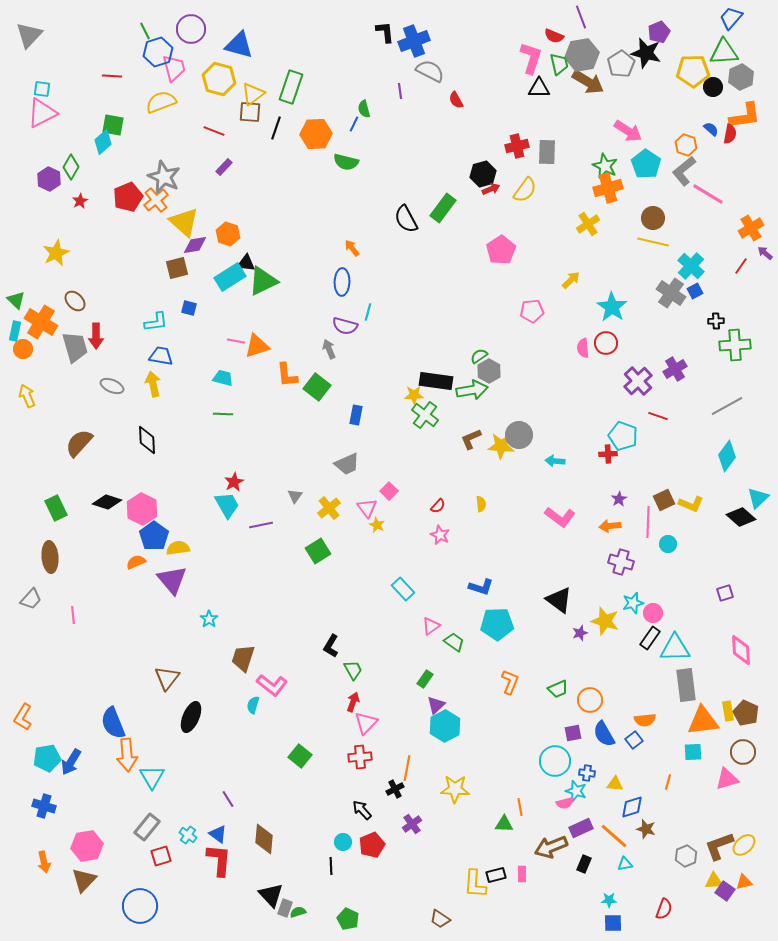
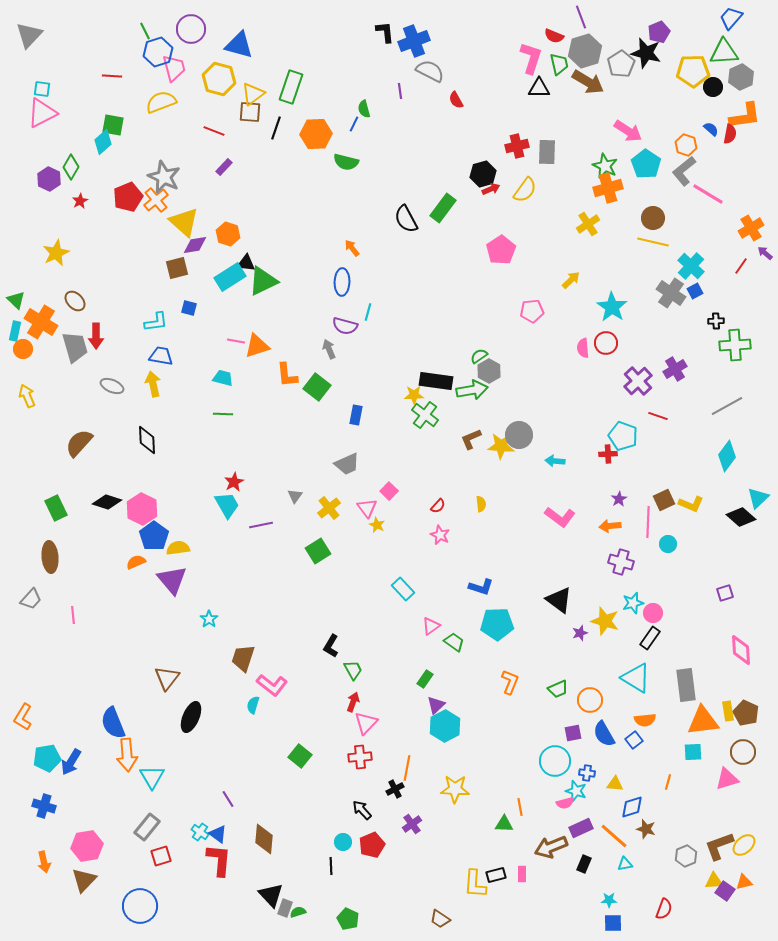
gray hexagon at (582, 55): moved 3 px right, 4 px up; rotated 8 degrees counterclockwise
cyan triangle at (675, 648): moved 39 px left, 30 px down; rotated 32 degrees clockwise
cyan cross at (188, 835): moved 12 px right, 3 px up
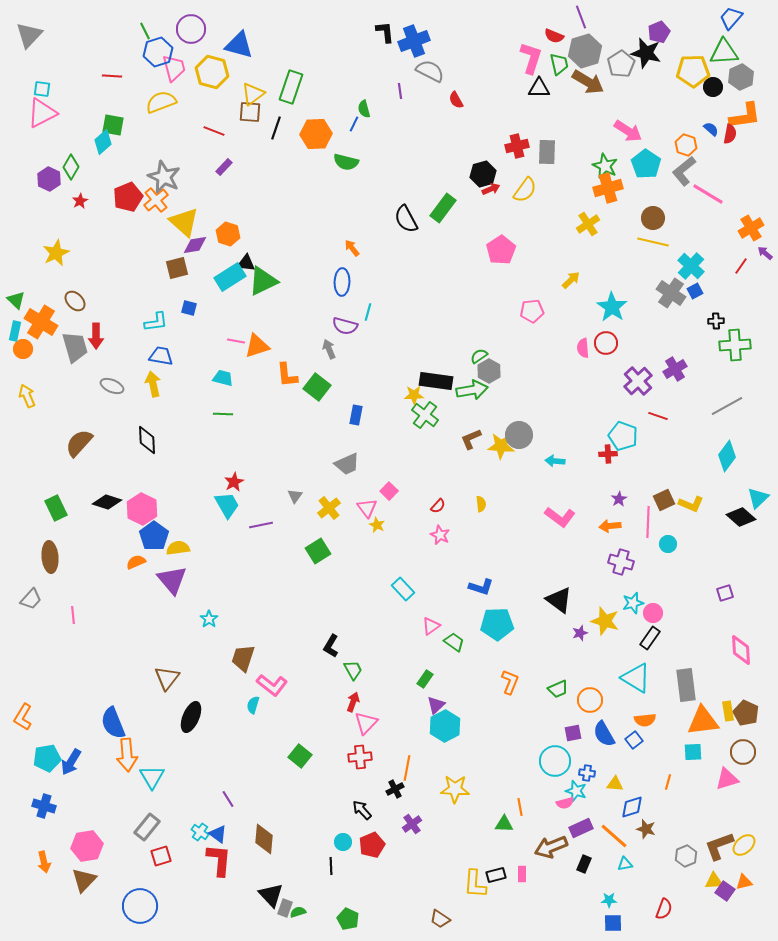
yellow hexagon at (219, 79): moved 7 px left, 7 px up
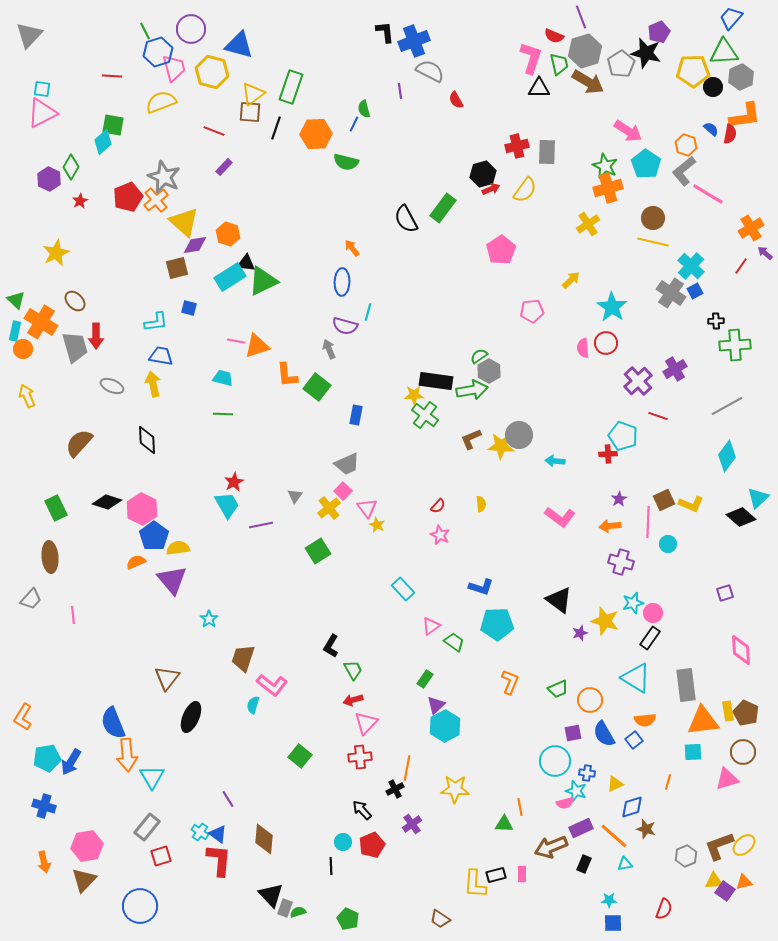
pink square at (389, 491): moved 46 px left
red arrow at (353, 702): moved 2 px up; rotated 126 degrees counterclockwise
yellow triangle at (615, 784): rotated 30 degrees counterclockwise
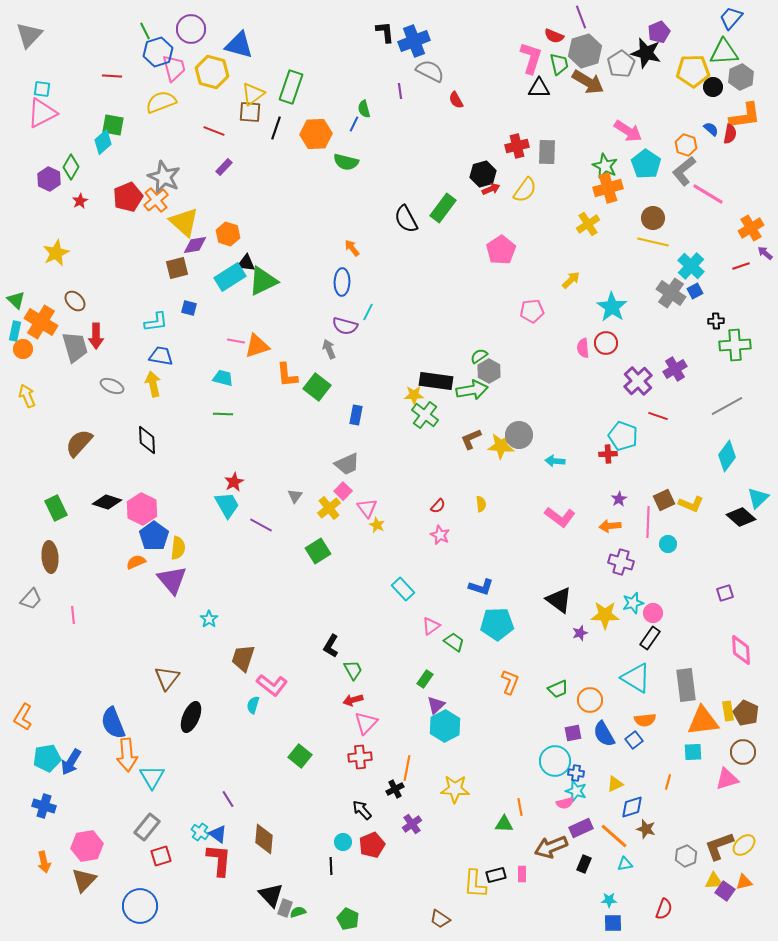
red line at (741, 266): rotated 36 degrees clockwise
cyan line at (368, 312): rotated 12 degrees clockwise
purple line at (261, 525): rotated 40 degrees clockwise
yellow semicircle at (178, 548): rotated 105 degrees clockwise
yellow star at (605, 621): moved 6 px up; rotated 16 degrees counterclockwise
blue cross at (587, 773): moved 11 px left
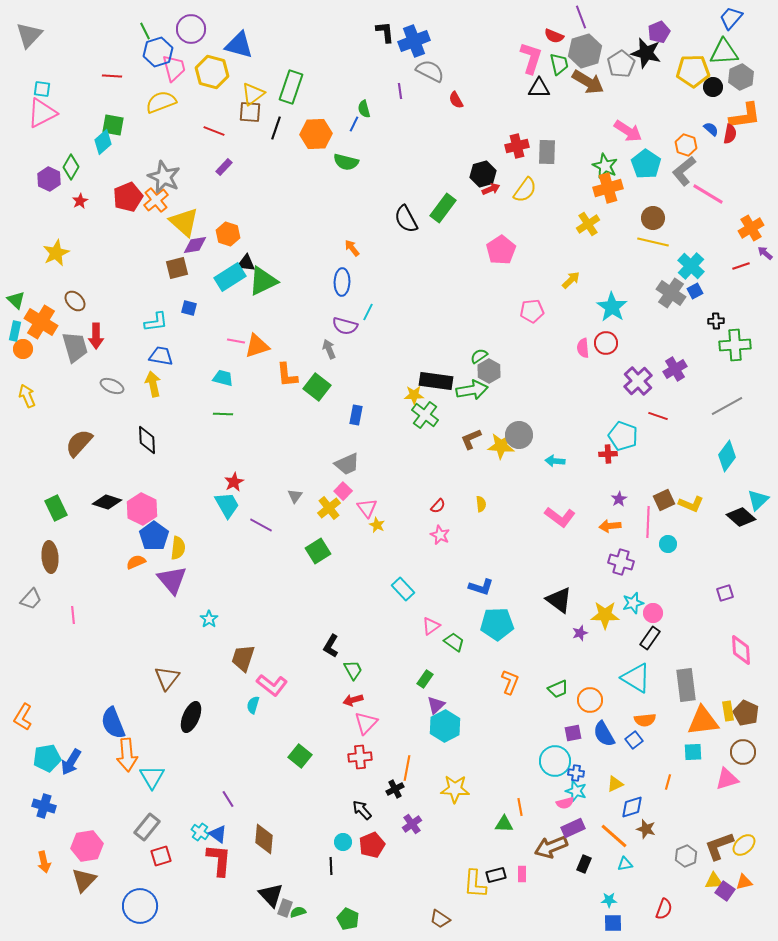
cyan triangle at (758, 498): moved 2 px down
purple rectangle at (581, 828): moved 8 px left
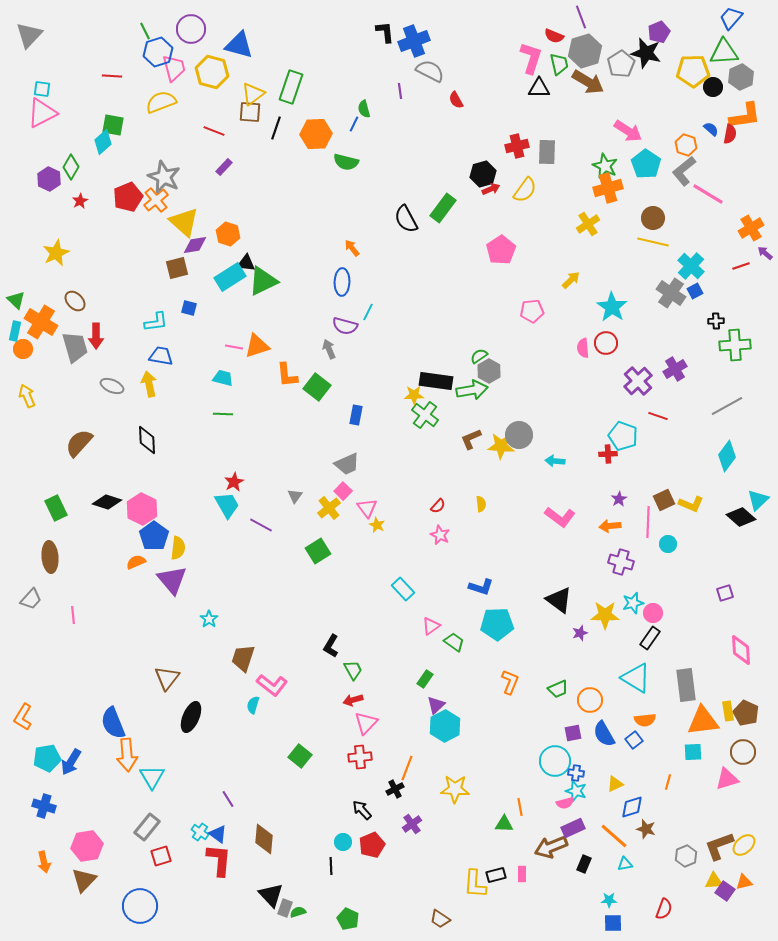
pink line at (236, 341): moved 2 px left, 6 px down
yellow arrow at (153, 384): moved 4 px left
orange line at (407, 768): rotated 10 degrees clockwise
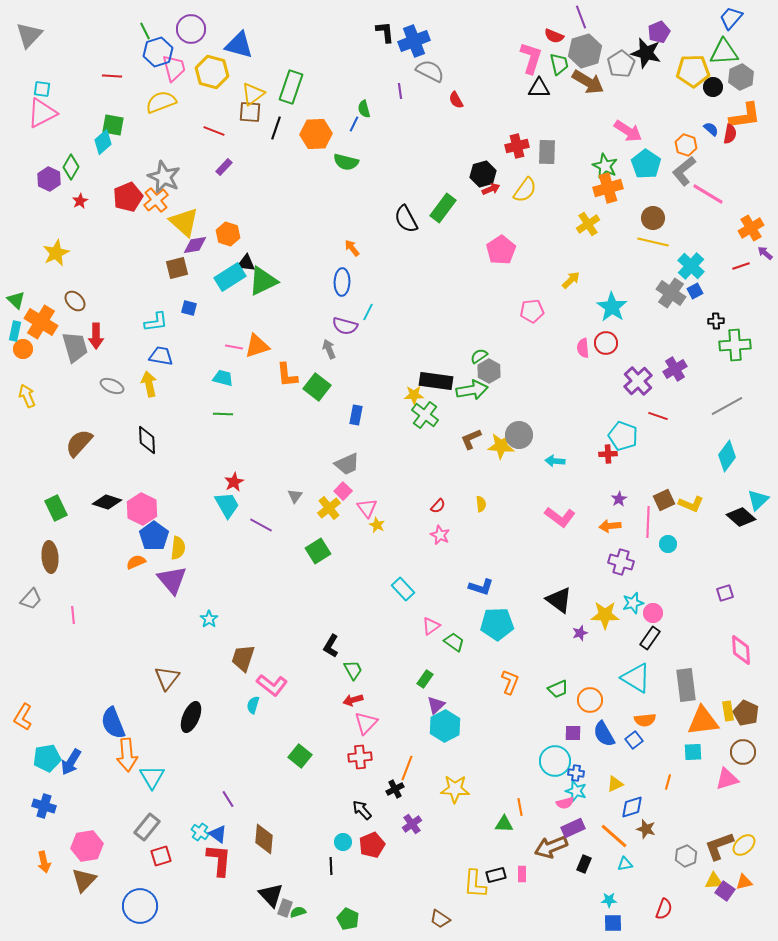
purple square at (573, 733): rotated 12 degrees clockwise
